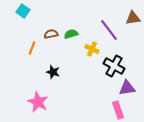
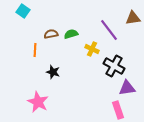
orange line: moved 3 px right, 2 px down; rotated 16 degrees counterclockwise
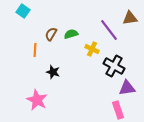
brown triangle: moved 3 px left
brown semicircle: rotated 48 degrees counterclockwise
pink star: moved 1 px left, 2 px up
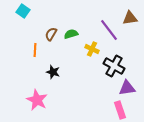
pink rectangle: moved 2 px right
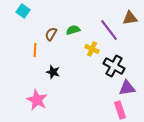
green semicircle: moved 2 px right, 4 px up
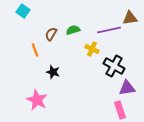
purple line: rotated 65 degrees counterclockwise
orange line: rotated 24 degrees counterclockwise
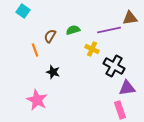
brown semicircle: moved 1 px left, 2 px down
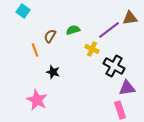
purple line: rotated 25 degrees counterclockwise
